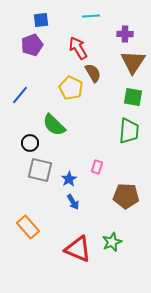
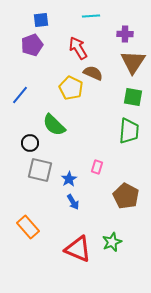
brown semicircle: rotated 36 degrees counterclockwise
brown pentagon: rotated 25 degrees clockwise
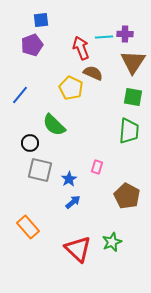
cyan line: moved 13 px right, 21 px down
red arrow: moved 3 px right; rotated 10 degrees clockwise
brown pentagon: moved 1 px right
blue arrow: rotated 98 degrees counterclockwise
red triangle: rotated 20 degrees clockwise
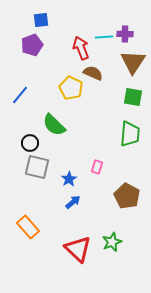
green trapezoid: moved 1 px right, 3 px down
gray square: moved 3 px left, 3 px up
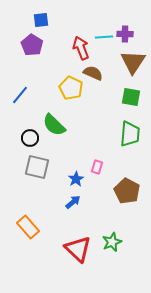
purple pentagon: rotated 20 degrees counterclockwise
green square: moved 2 px left
black circle: moved 5 px up
blue star: moved 7 px right
brown pentagon: moved 5 px up
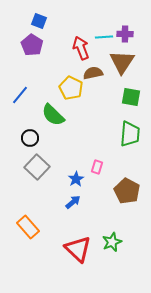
blue square: moved 2 px left, 1 px down; rotated 28 degrees clockwise
brown triangle: moved 11 px left
brown semicircle: rotated 36 degrees counterclockwise
green semicircle: moved 1 px left, 10 px up
gray square: rotated 30 degrees clockwise
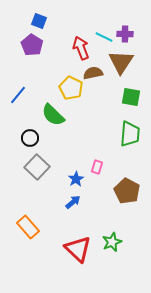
cyan line: rotated 30 degrees clockwise
brown triangle: moved 1 px left
blue line: moved 2 px left
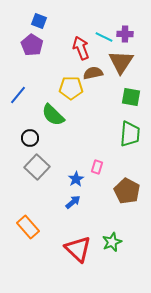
yellow pentagon: rotated 25 degrees counterclockwise
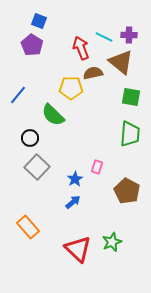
purple cross: moved 4 px right, 1 px down
brown triangle: rotated 24 degrees counterclockwise
blue star: moved 1 px left
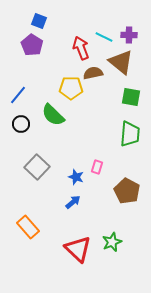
black circle: moved 9 px left, 14 px up
blue star: moved 1 px right, 2 px up; rotated 21 degrees counterclockwise
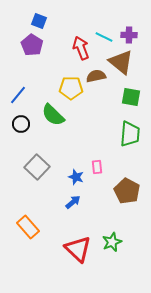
brown semicircle: moved 3 px right, 3 px down
pink rectangle: rotated 24 degrees counterclockwise
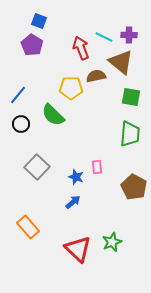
brown pentagon: moved 7 px right, 4 px up
